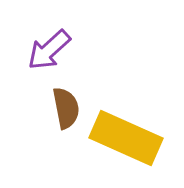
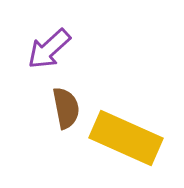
purple arrow: moved 1 px up
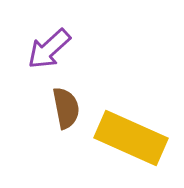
yellow rectangle: moved 5 px right
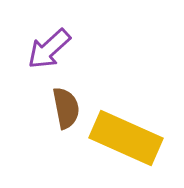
yellow rectangle: moved 5 px left
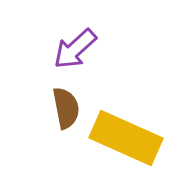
purple arrow: moved 26 px right
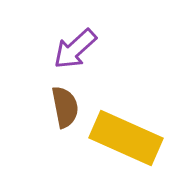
brown semicircle: moved 1 px left, 1 px up
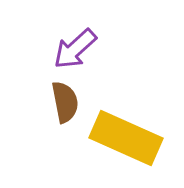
brown semicircle: moved 5 px up
